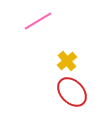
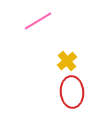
red ellipse: rotated 40 degrees clockwise
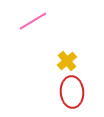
pink line: moved 5 px left
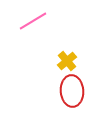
red ellipse: moved 1 px up
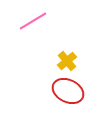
red ellipse: moved 4 px left; rotated 60 degrees counterclockwise
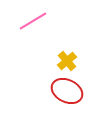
red ellipse: moved 1 px left
